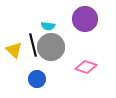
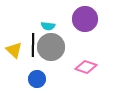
black line: rotated 15 degrees clockwise
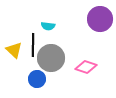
purple circle: moved 15 px right
gray circle: moved 11 px down
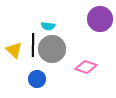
gray circle: moved 1 px right, 9 px up
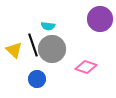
black line: rotated 20 degrees counterclockwise
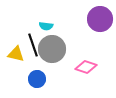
cyan semicircle: moved 2 px left
yellow triangle: moved 2 px right, 4 px down; rotated 30 degrees counterclockwise
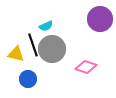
cyan semicircle: rotated 32 degrees counterclockwise
blue circle: moved 9 px left
